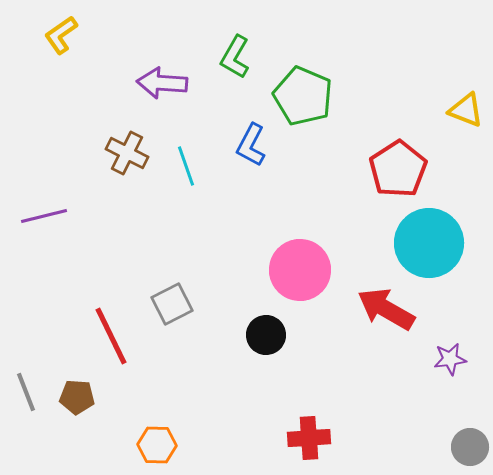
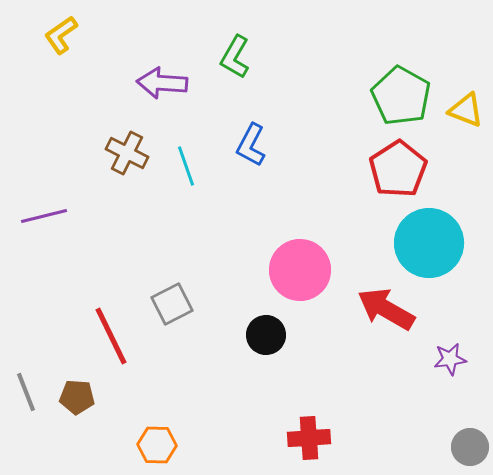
green pentagon: moved 98 px right; rotated 6 degrees clockwise
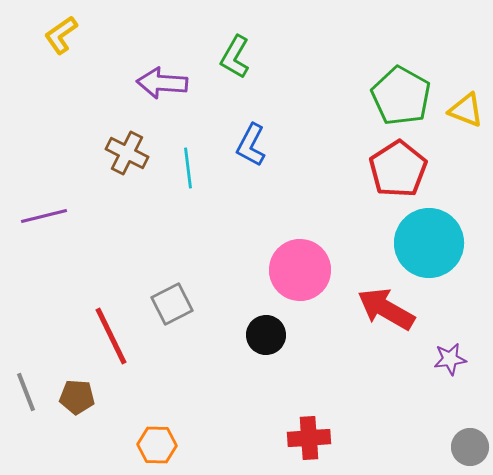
cyan line: moved 2 px right, 2 px down; rotated 12 degrees clockwise
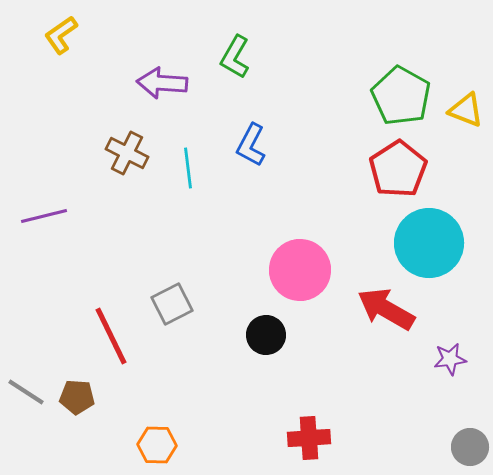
gray line: rotated 36 degrees counterclockwise
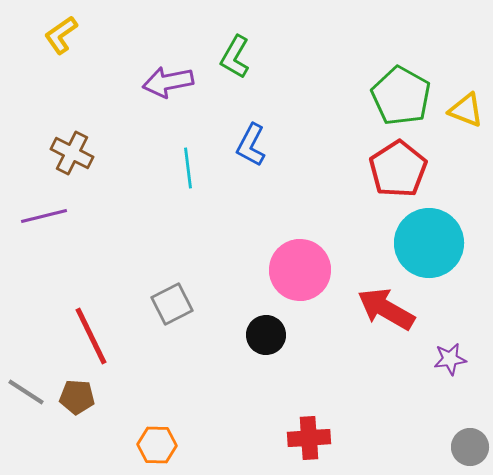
purple arrow: moved 6 px right, 1 px up; rotated 15 degrees counterclockwise
brown cross: moved 55 px left
red line: moved 20 px left
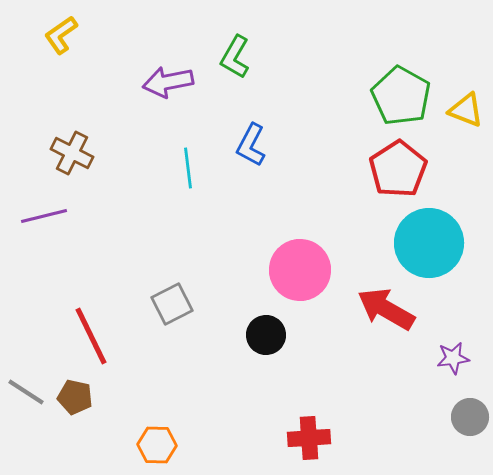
purple star: moved 3 px right, 1 px up
brown pentagon: moved 2 px left; rotated 8 degrees clockwise
gray circle: moved 30 px up
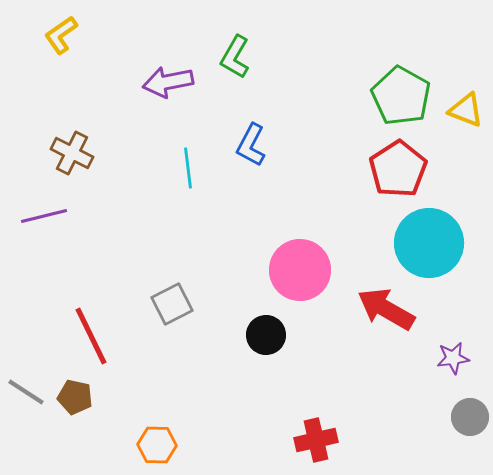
red cross: moved 7 px right, 2 px down; rotated 9 degrees counterclockwise
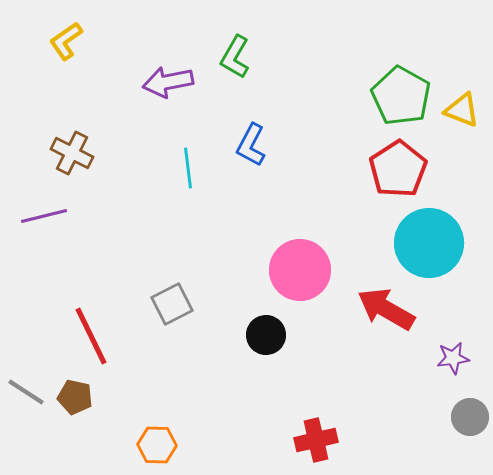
yellow L-shape: moved 5 px right, 6 px down
yellow triangle: moved 4 px left
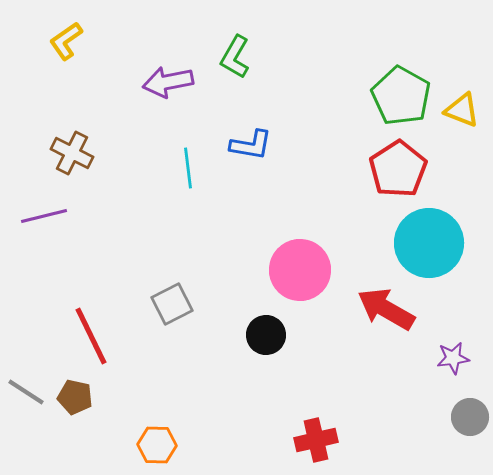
blue L-shape: rotated 108 degrees counterclockwise
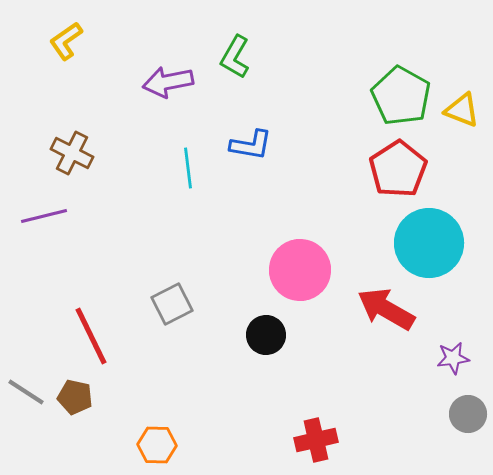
gray circle: moved 2 px left, 3 px up
